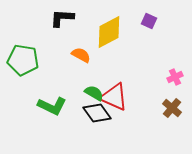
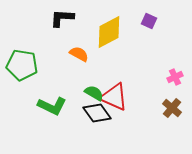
orange semicircle: moved 2 px left, 1 px up
green pentagon: moved 1 px left, 5 px down
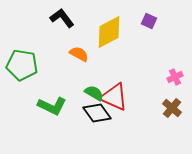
black L-shape: rotated 50 degrees clockwise
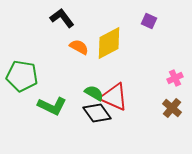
yellow diamond: moved 11 px down
orange semicircle: moved 7 px up
green pentagon: moved 11 px down
pink cross: moved 1 px down
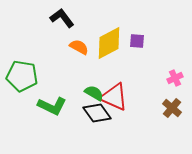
purple square: moved 12 px left, 20 px down; rotated 21 degrees counterclockwise
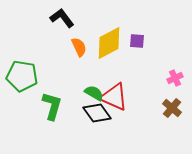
orange semicircle: rotated 36 degrees clockwise
green L-shape: rotated 100 degrees counterclockwise
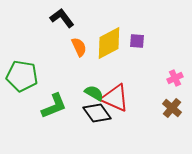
red triangle: moved 1 px right, 1 px down
green L-shape: moved 2 px right; rotated 52 degrees clockwise
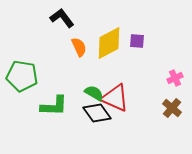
green L-shape: rotated 24 degrees clockwise
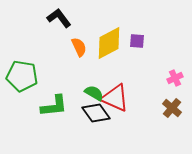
black L-shape: moved 3 px left
green L-shape: rotated 8 degrees counterclockwise
black diamond: moved 1 px left
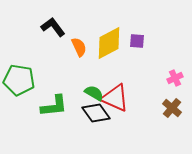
black L-shape: moved 6 px left, 9 px down
green pentagon: moved 3 px left, 4 px down
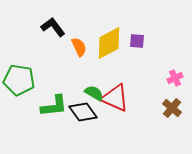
black diamond: moved 13 px left, 1 px up
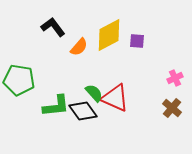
yellow diamond: moved 8 px up
orange semicircle: rotated 66 degrees clockwise
green semicircle: rotated 18 degrees clockwise
green L-shape: moved 2 px right
black diamond: moved 1 px up
